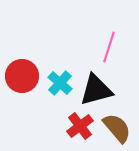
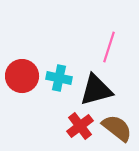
cyan cross: moved 1 px left, 5 px up; rotated 30 degrees counterclockwise
brown semicircle: rotated 12 degrees counterclockwise
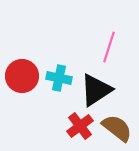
black triangle: rotated 18 degrees counterclockwise
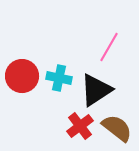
pink line: rotated 12 degrees clockwise
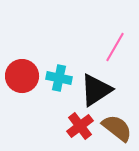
pink line: moved 6 px right
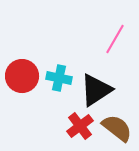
pink line: moved 8 px up
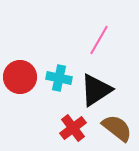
pink line: moved 16 px left, 1 px down
red circle: moved 2 px left, 1 px down
red cross: moved 7 px left, 2 px down
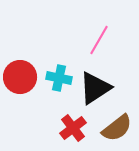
black triangle: moved 1 px left, 2 px up
brown semicircle: rotated 104 degrees clockwise
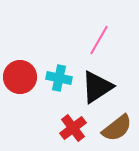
black triangle: moved 2 px right, 1 px up
